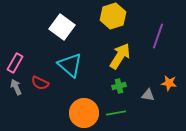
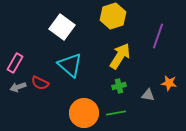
gray arrow: moved 2 px right; rotated 84 degrees counterclockwise
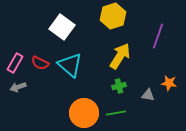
red semicircle: moved 20 px up
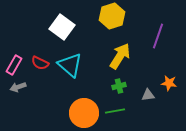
yellow hexagon: moved 1 px left
pink rectangle: moved 1 px left, 2 px down
gray triangle: rotated 16 degrees counterclockwise
green line: moved 1 px left, 2 px up
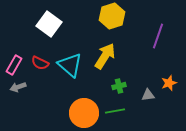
white square: moved 13 px left, 3 px up
yellow arrow: moved 15 px left
orange star: rotated 28 degrees counterclockwise
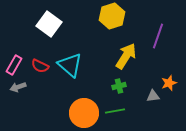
yellow arrow: moved 21 px right
red semicircle: moved 3 px down
gray triangle: moved 5 px right, 1 px down
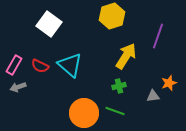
green line: rotated 30 degrees clockwise
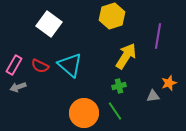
purple line: rotated 10 degrees counterclockwise
green line: rotated 36 degrees clockwise
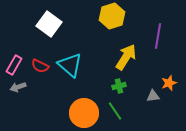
yellow arrow: moved 1 px down
